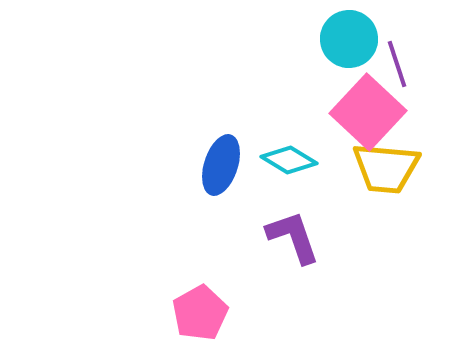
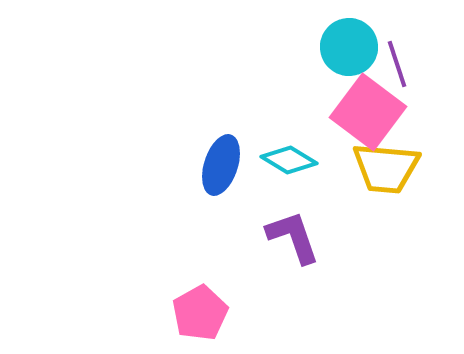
cyan circle: moved 8 px down
pink square: rotated 6 degrees counterclockwise
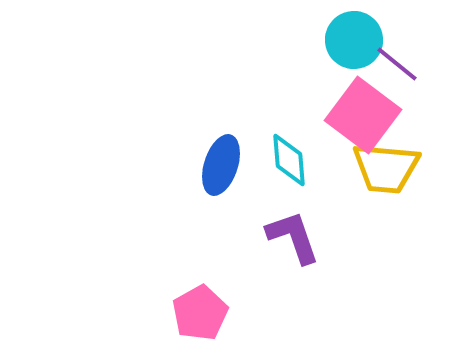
cyan circle: moved 5 px right, 7 px up
purple line: rotated 33 degrees counterclockwise
pink square: moved 5 px left, 3 px down
cyan diamond: rotated 54 degrees clockwise
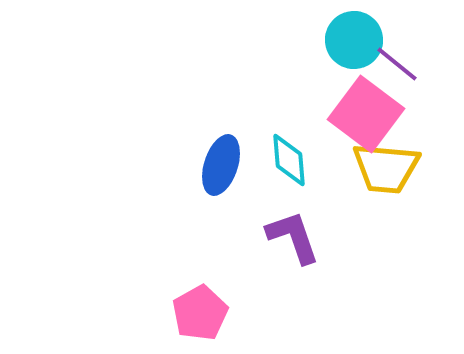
pink square: moved 3 px right, 1 px up
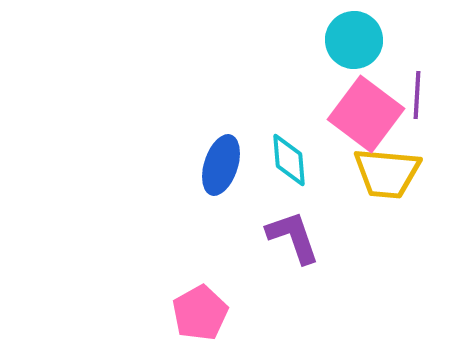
purple line: moved 20 px right, 31 px down; rotated 54 degrees clockwise
yellow trapezoid: moved 1 px right, 5 px down
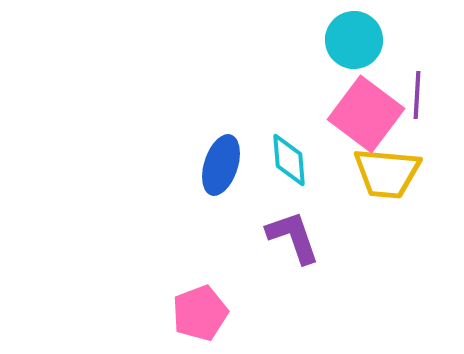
pink pentagon: rotated 8 degrees clockwise
